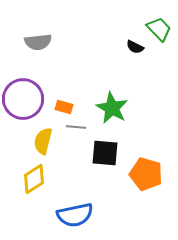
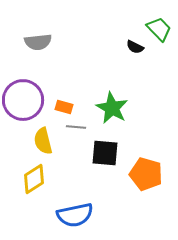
purple circle: moved 1 px down
yellow semicircle: rotated 28 degrees counterclockwise
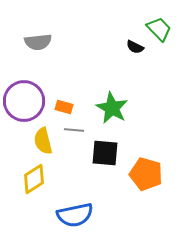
purple circle: moved 1 px right, 1 px down
gray line: moved 2 px left, 3 px down
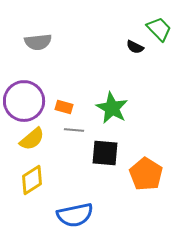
yellow semicircle: moved 11 px left, 2 px up; rotated 116 degrees counterclockwise
orange pentagon: rotated 16 degrees clockwise
yellow diamond: moved 2 px left, 1 px down
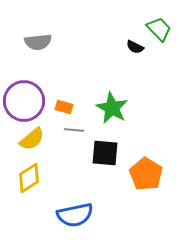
yellow diamond: moved 3 px left, 2 px up
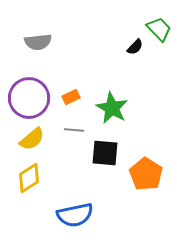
black semicircle: rotated 72 degrees counterclockwise
purple circle: moved 5 px right, 3 px up
orange rectangle: moved 7 px right, 10 px up; rotated 42 degrees counterclockwise
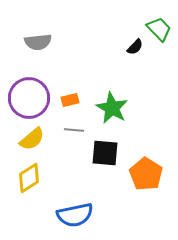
orange rectangle: moved 1 px left, 3 px down; rotated 12 degrees clockwise
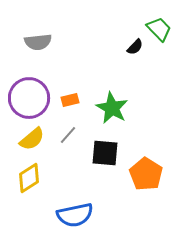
gray line: moved 6 px left, 5 px down; rotated 54 degrees counterclockwise
